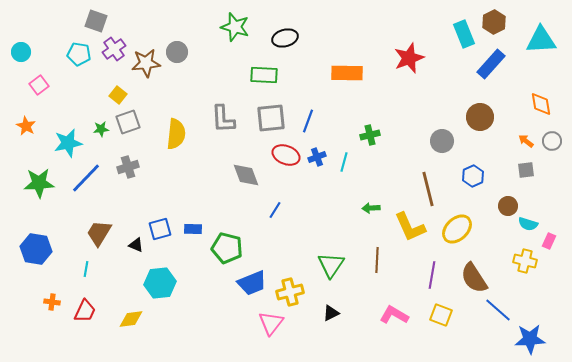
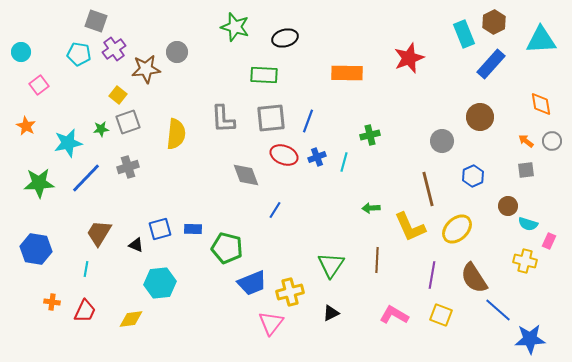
brown star at (146, 63): moved 6 px down
red ellipse at (286, 155): moved 2 px left
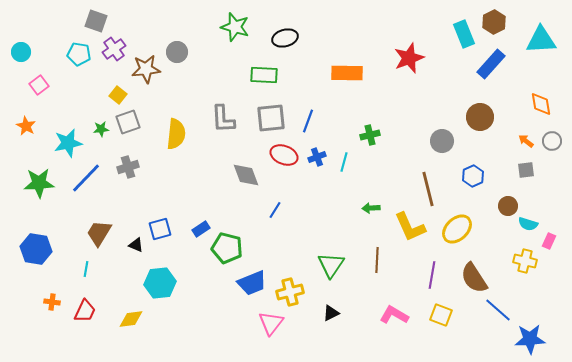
blue rectangle at (193, 229): moved 8 px right; rotated 36 degrees counterclockwise
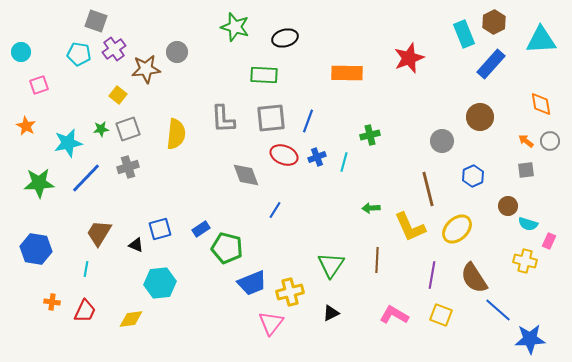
pink square at (39, 85): rotated 18 degrees clockwise
gray square at (128, 122): moved 7 px down
gray circle at (552, 141): moved 2 px left
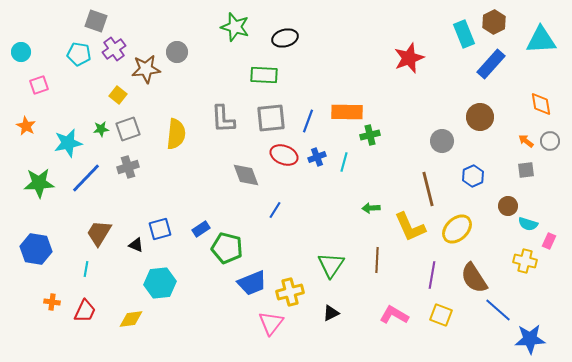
orange rectangle at (347, 73): moved 39 px down
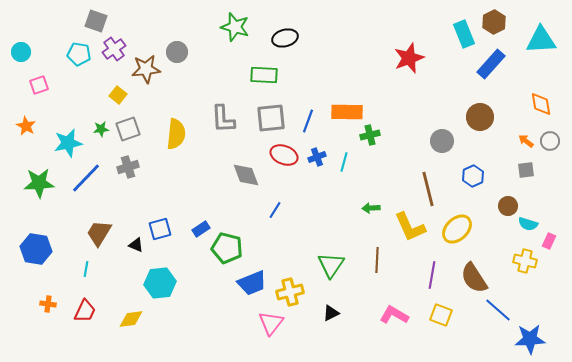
orange cross at (52, 302): moved 4 px left, 2 px down
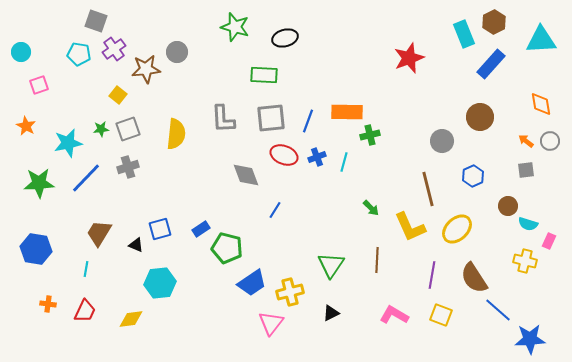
green arrow at (371, 208): rotated 132 degrees counterclockwise
blue trapezoid at (252, 283): rotated 12 degrees counterclockwise
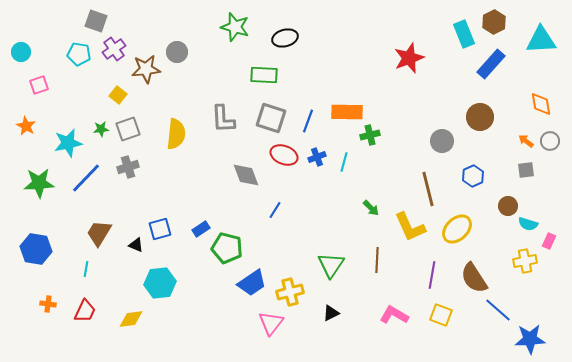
gray square at (271, 118): rotated 24 degrees clockwise
yellow cross at (525, 261): rotated 25 degrees counterclockwise
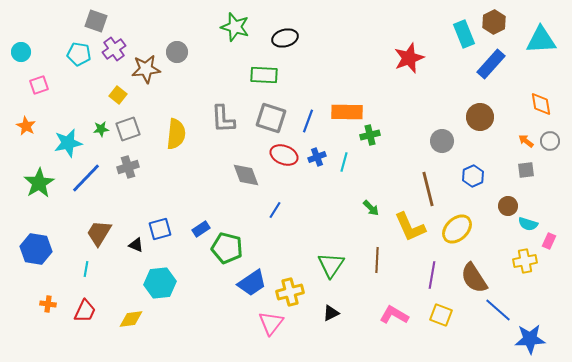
green star at (39, 183): rotated 28 degrees counterclockwise
